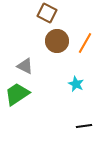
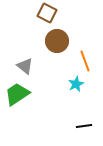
orange line: moved 18 px down; rotated 50 degrees counterclockwise
gray triangle: rotated 12 degrees clockwise
cyan star: rotated 21 degrees clockwise
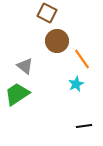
orange line: moved 3 px left, 2 px up; rotated 15 degrees counterclockwise
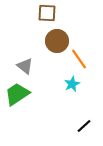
brown square: rotated 24 degrees counterclockwise
orange line: moved 3 px left
cyan star: moved 4 px left
black line: rotated 35 degrees counterclockwise
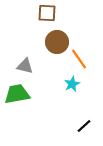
brown circle: moved 1 px down
gray triangle: rotated 24 degrees counterclockwise
green trapezoid: rotated 24 degrees clockwise
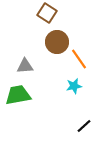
brown square: rotated 30 degrees clockwise
gray triangle: rotated 18 degrees counterclockwise
cyan star: moved 2 px right, 2 px down; rotated 14 degrees clockwise
green trapezoid: moved 1 px right, 1 px down
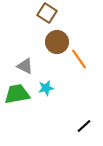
gray triangle: rotated 30 degrees clockwise
cyan star: moved 28 px left, 2 px down
green trapezoid: moved 1 px left, 1 px up
